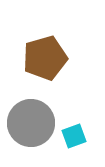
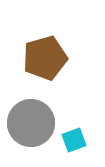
cyan square: moved 4 px down
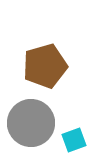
brown pentagon: moved 8 px down
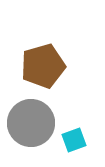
brown pentagon: moved 2 px left
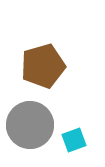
gray circle: moved 1 px left, 2 px down
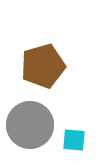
cyan square: rotated 25 degrees clockwise
